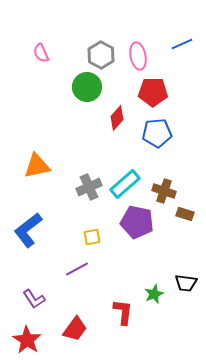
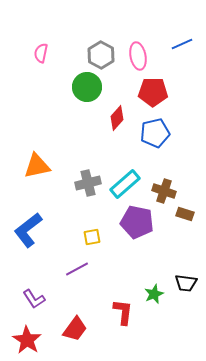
pink semicircle: rotated 36 degrees clockwise
blue pentagon: moved 2 px left; rotated 8 degrees counterclockwise
gray cross: moved 1 px left, 4 px up; rotated 10 degrees clockwise
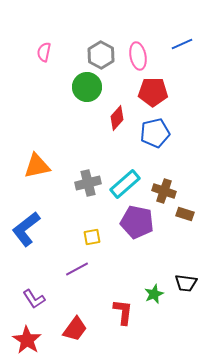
pink semicircle: moved 3 px right, 1 px up
blue L-shape: moved 2 px left, 1 px up
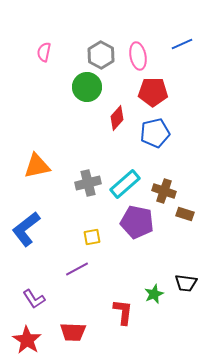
red trapezoid: moved 2 px left, 3 px down; rotated 56 degrees clockwise
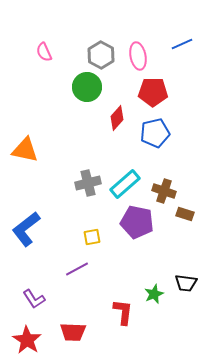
pink semicircle: rotated 36 degrees counterclockwise
orange triangle: moved 12 px left, 16 px up; rotated 24 degrees clockwise
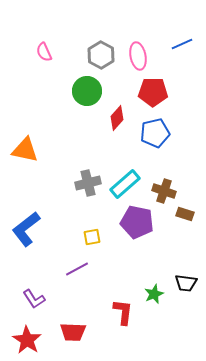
green circle: moved 4 px down
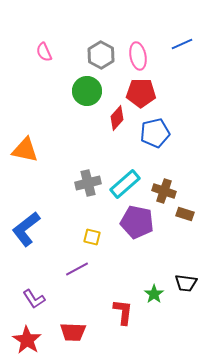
red pentagon: moved 12 px left, 1 px down
yellow square: rotated 24 degrees clockwise
green star: rotated 12 degrees counterclockwise
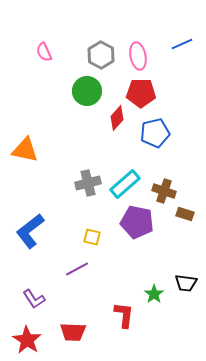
blue L-shape: moved 4 px right, 2 px down
red L-shape: moved 1 px right, 3 px down
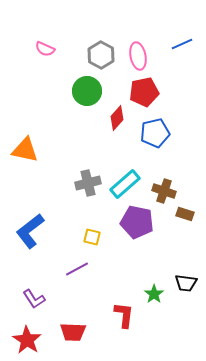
pink semicircle: moved 1 px right, 3 px up; rotated 42 degrees counterclockwise
red pentagon: moved 3 px right, 1 px up; rotated 12 degrees counterclockwise
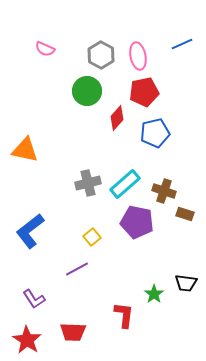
yellow square: rotated 36 degrees clockwise
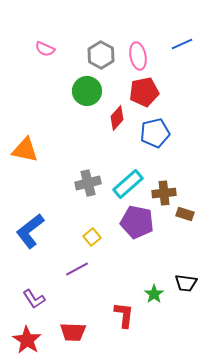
cyan rectangle: moved 3 px right
brown cross: moved 2 px down; rotated 25 degrees counterclockwise
